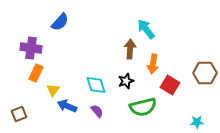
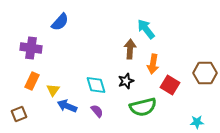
orange rectangle: moved 4 px left, 8 px down
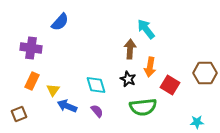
orange arrow: moved 3 px left, 3 px down
black star: moved 2 px right, 2 px up; rotated 28 degrees counterclockwise
green semicircle: rotated 8 degrees clockwise
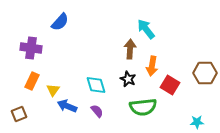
orange arrow: moved 2 px right, 1 px up
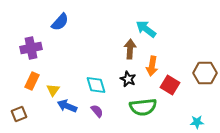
cyan arrow: rotated 15 degrees counterclockwise
purple cross: rotated 20 degrees counterclockwise
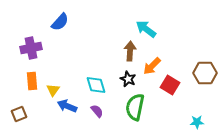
brown arrow: moved 2 px down
orange arrow: rotated 36 degrees clockwise
orange rectangle: rotated 30 degrees counterclockwise
green semicircle: moved 8 px left; rotated 108 degrees clockwise
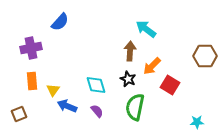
brown hexagon: moved 17 px up
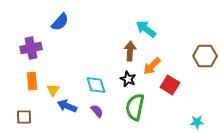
brown square: moved 5 px right, 3 px down; rotated 21 degrees clockwise
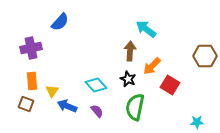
cyan diamond: rotated 25 degrees counterclockwise
yellow triangle: moved 1 px left, 1 px down
brown square: moved 2 px right, 13 px up; rotated 21 degrees clockwise
